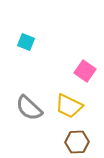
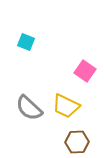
yellow trapezoid: moved 3 px left
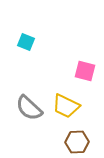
pink square: rotated 20 degrees counterclockwise
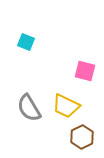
gray semicircle: rotated 16 degrees clockwise
brown hexagon: moved 5 px right, 5 px up; rotated 25 degrees counterclockwise
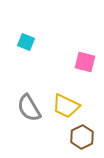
pink square: moved 9 px up
